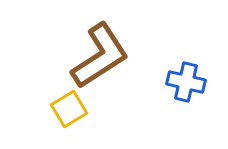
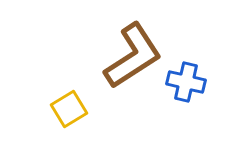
brown L-shape: moved 33 px right
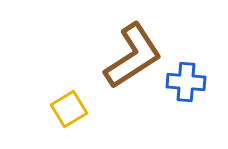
blue cross: rotated 9 degrees counterclockwise
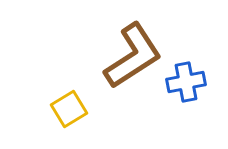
blue cross: rotated 15 degrees counterclockwise
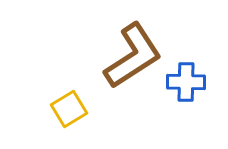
blue cross: rotated 12 degrees clockwise
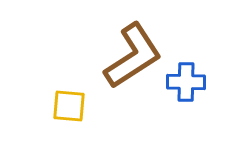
yellow square: moved 3 px up; rotated 36 degrees clockwise
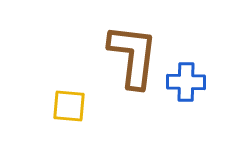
brown L-shape: rotated 50 degrees counterclockwise
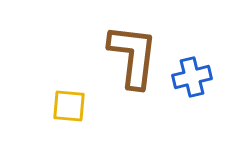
blue cross: moved 6 px right, 5 px up; rotated 15 degrees counterclockwise
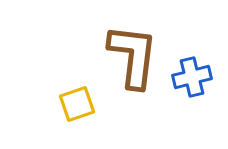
yellow square: moved 8 px right, 2 px up; rotated 24 degrees counterclockwise
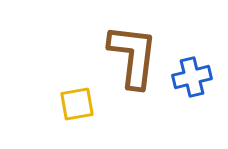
yellow square: rotated 9 degrees clockwise
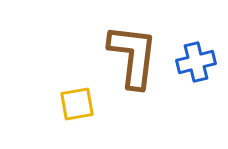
blue cross: moved 4 px right, 15 px up
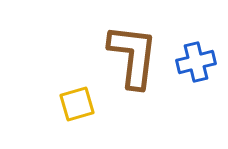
yellow square: rotated 6 degrees counterclockwise
